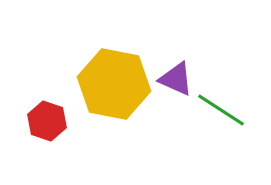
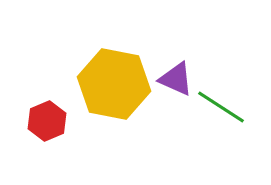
green line: moved 3 px up
red hexagon: rotated 18 degrees clockwise
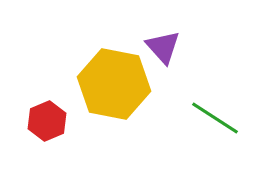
purple triangle: moved 13 px left, 32 px up; rotated 24 degrees clockwise
green line: moved 6 px left, 11 px down
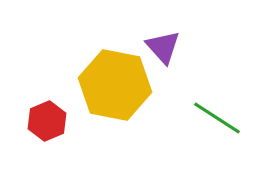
yellow hexagon: moved 1 px right, 1 px down
green line: moved 2 px right
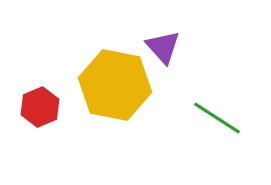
red hexagon: moved 7 px left, 14 px up
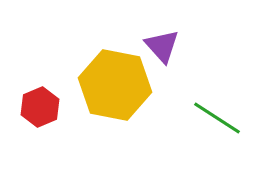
purple triangle: moved 1 px left, 1 px up
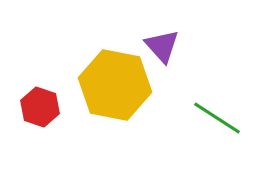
red hexagon: rotated 18 degrees counterclockwise
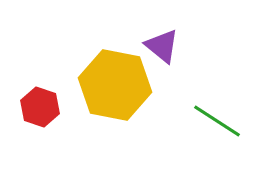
purple triangle: rotated 9 degrees counterclockwise
green line: moved 3 px down
